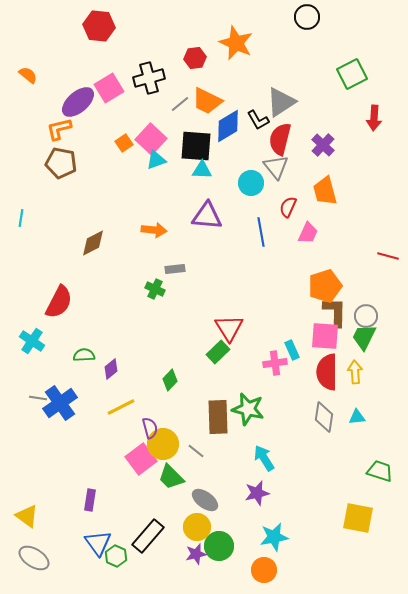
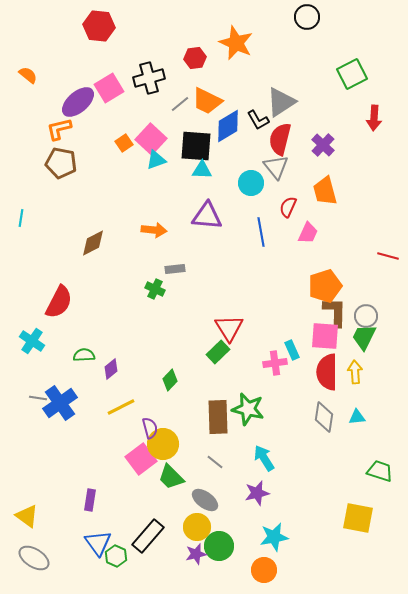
gray line at (196, 451): moved 19 px right, 11 px down
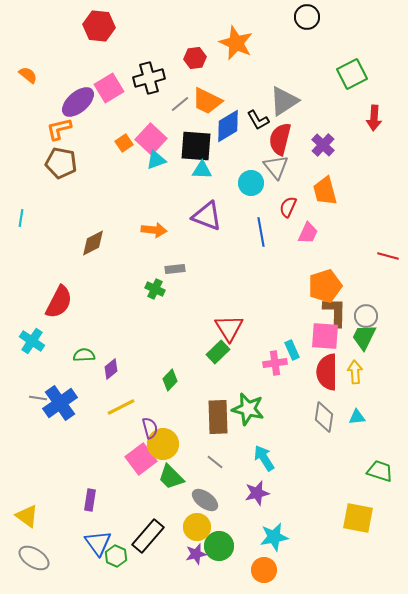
gray triangle at (281, 102): moved 3 px right, 1 px up
purple triangle at (207, 216): rotated 16 degrees clockwise
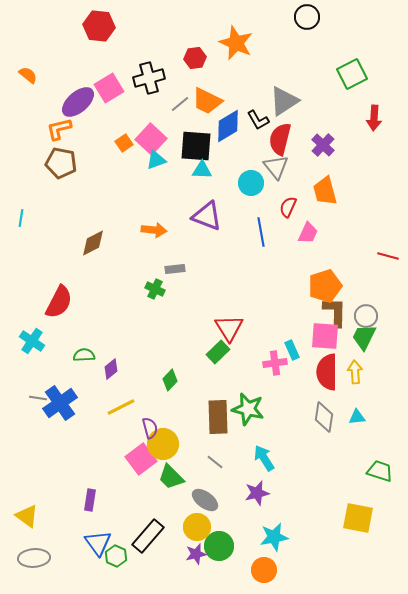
gray ellipse at (34, 558): rotated 36 degrees counterclockwise
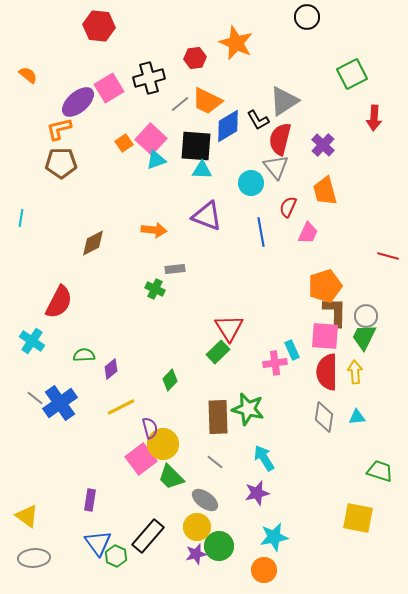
brown pentagon at (61, 163): rotated 12 degrees counterclockwise
gray line at (38, 398): moved 3 px left; rotated 30 degrees clockwise
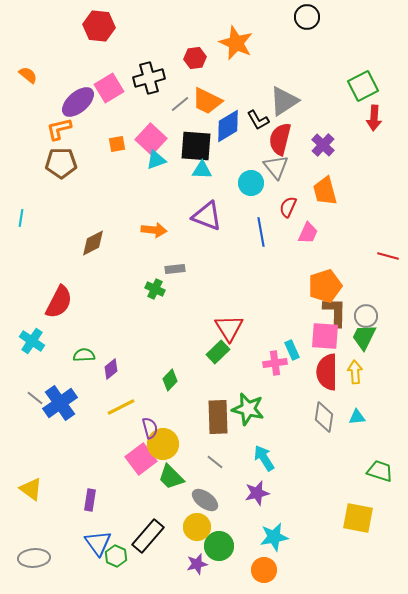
green square at (352, 74): moved 11 px right, 12 px down
orange square at (124, 143): moved 7 px left, 1 px down; rotated 24 degrees clockwise
yellow triangle at (27, 516): moved 4 px right, 27 px up
purple star at (196, 554): moved 1 px right, 10 px down
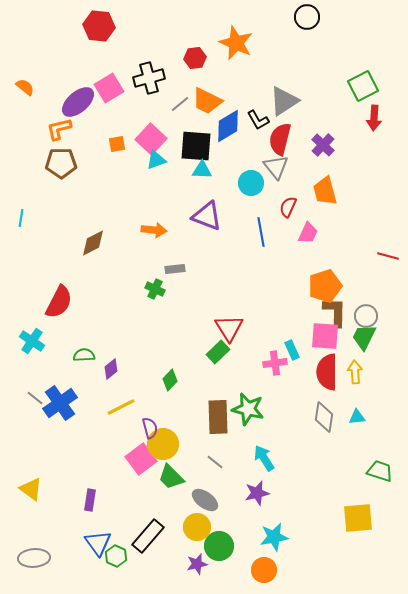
orange semicircle at (28, 75): moved 3 px left, 12 px down
yellow square at (358, 518): rotated 16 degrees counterclockwise
